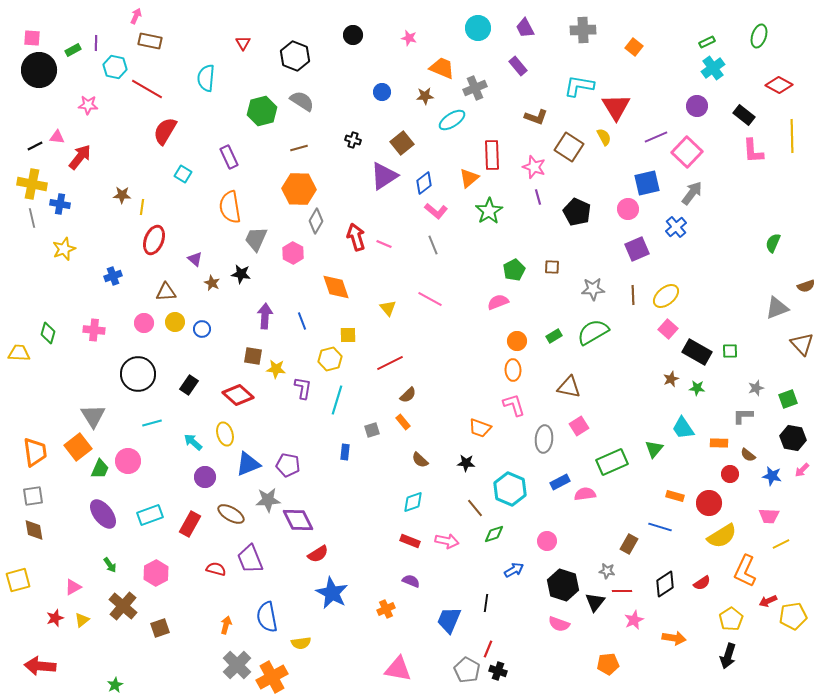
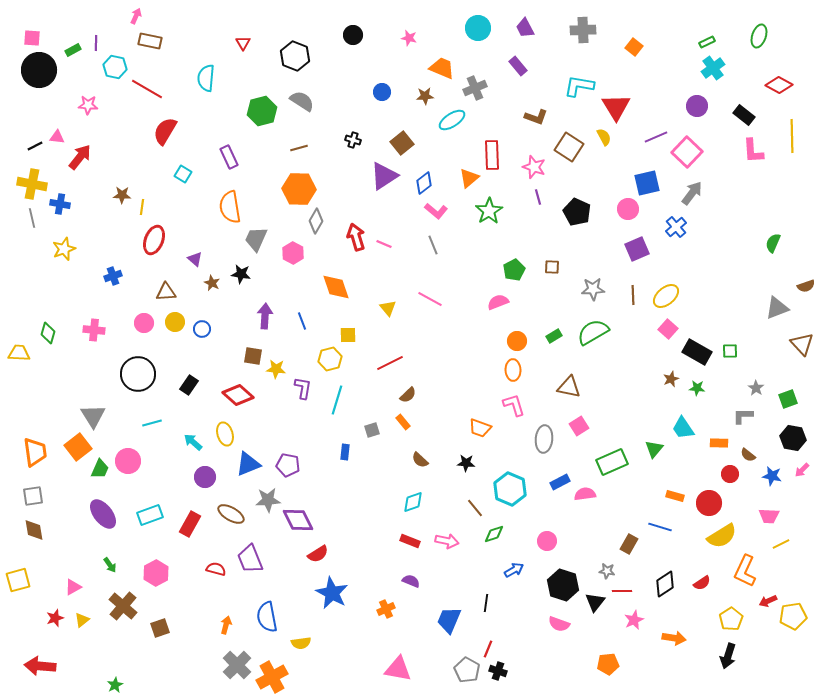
gray star at (756, 388): rotated 21 degrees counterclockwise
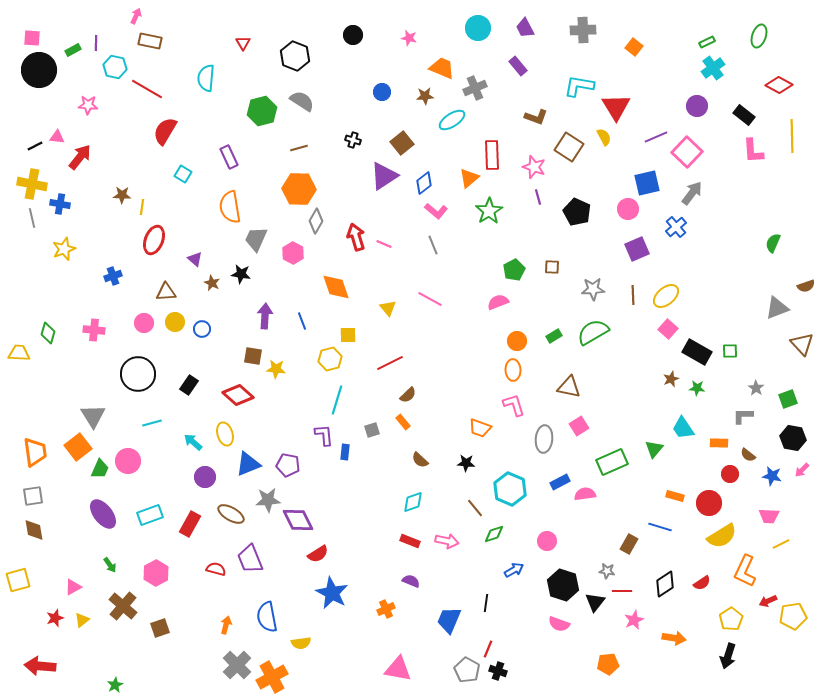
purple L-shape at (303, 388): moved 21 px right, 47 px down; rotated 15 degrees counterclockwise
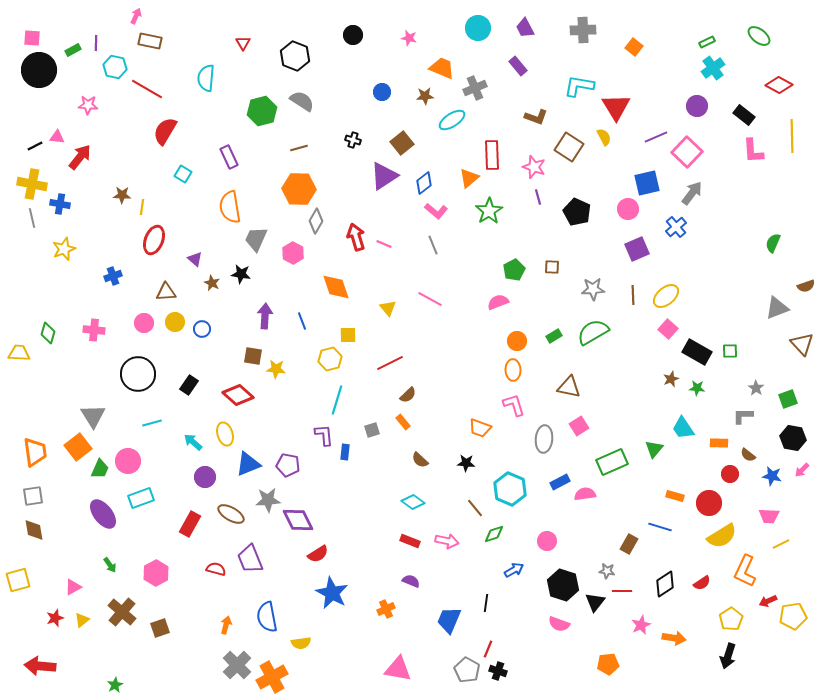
green ellipse at (759, 36): rotated 70 degrees counterclockwise
cyan diamond at (413, 502): rotated 55 degrees clockwise
cyan rectangle at (150, 515): moved 9 px left, 17 px up
brown cross at (123, 606): moved 1 px left, 6 px down
pink star at (634, 620): moved 7 px right, 5 px down
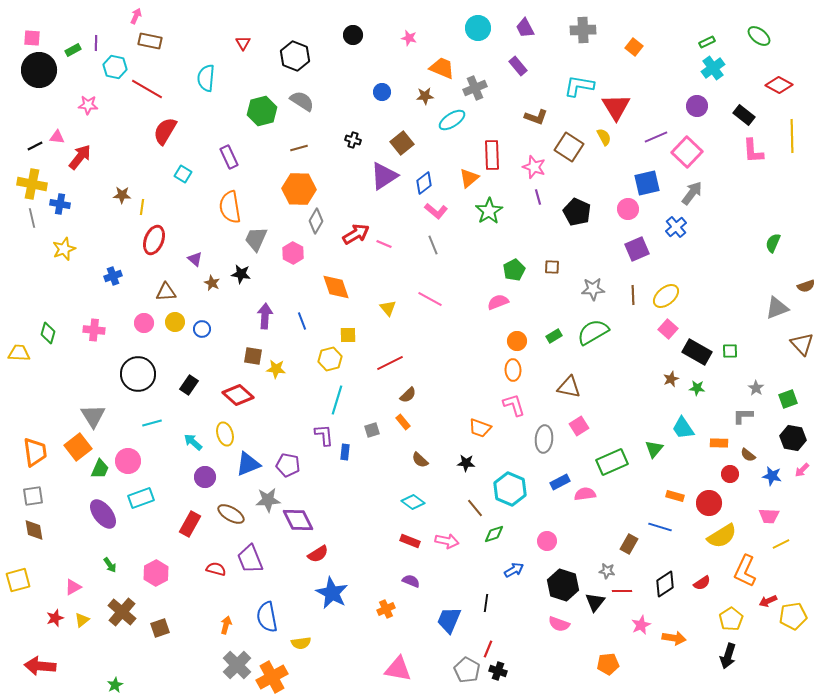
red arrow at (356, 237): moved 3 px up; rotated 76 degrees clockwise
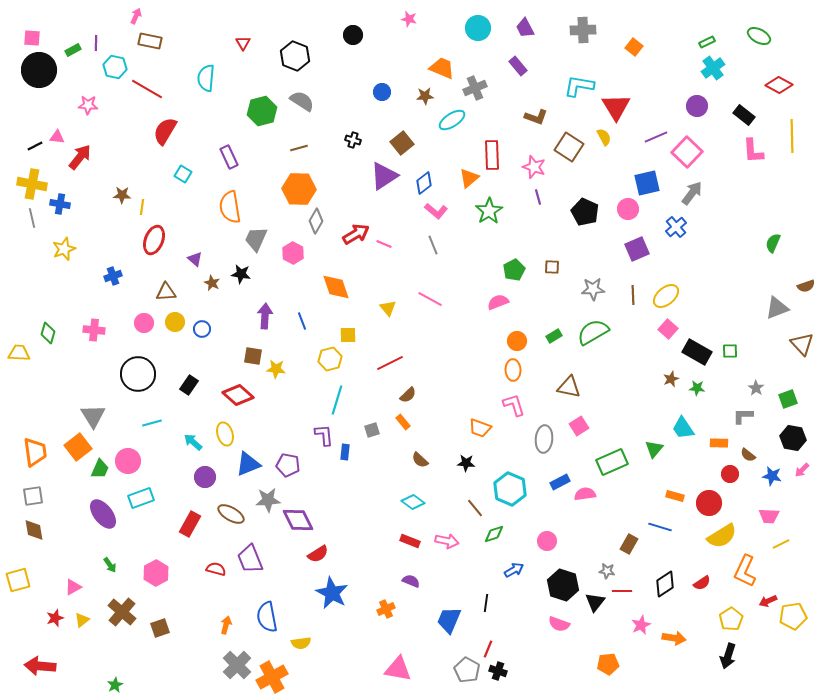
green ellipse at (759, 36): rotated 10 degrees counterclockwise
pink star at (409, 38): moved 19 px up
black pentagon at (577, 212): moved 8 px right
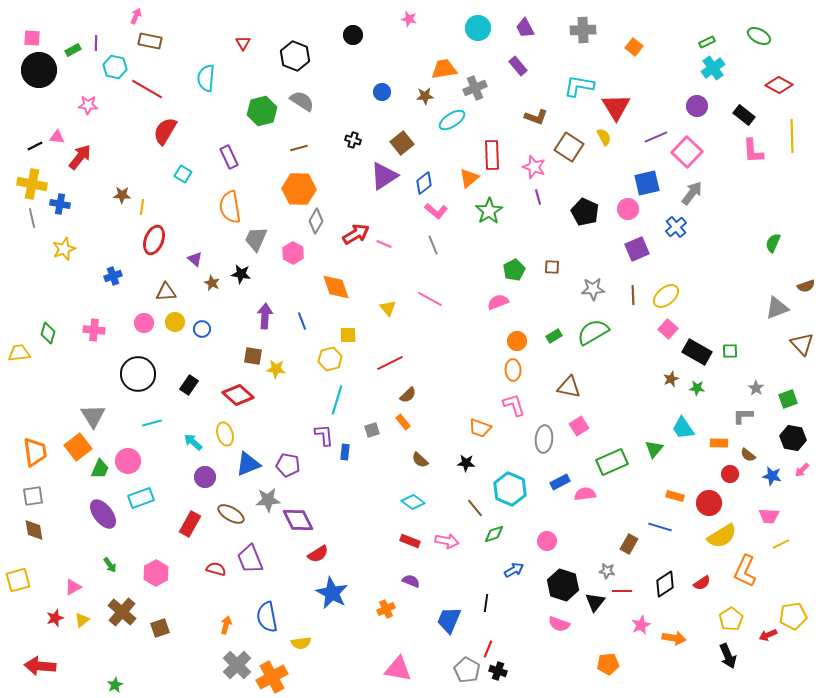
orange trapezoid at (442, 68): moved 2 px right, 1 px down; rotated 32 degrees counterclockwise
yellow trapezoid at (19, 353): rotated 10 degrees counterclockwise
red arrow at (768, 601): moved 34 px down
black arrow at (728, 656): rotated 40 degrees counterclockwise
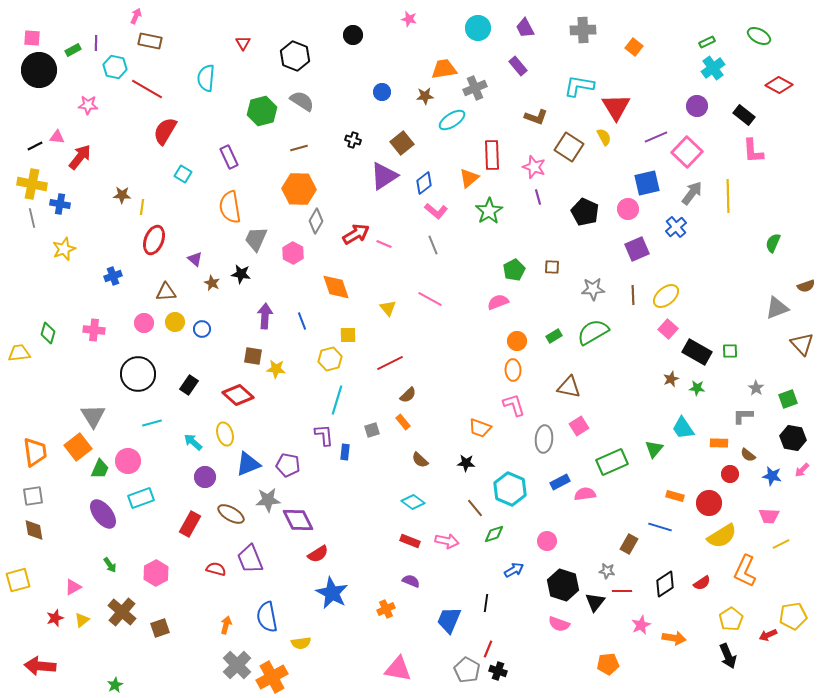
yellow line at (792, 136): moved 64 px left, 60 px down
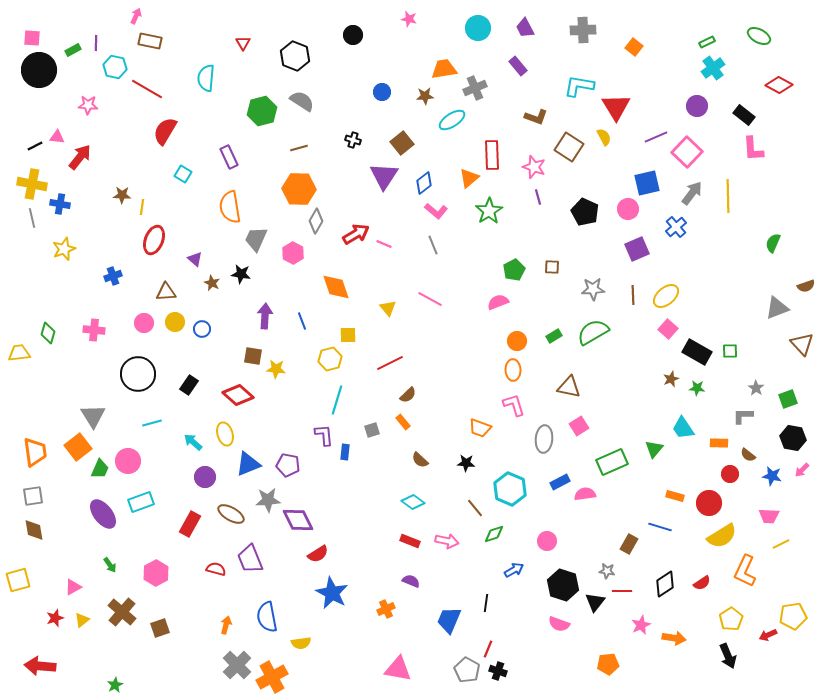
pink L-shape at (753, 151): moved 2 px up
purple triangle at (384, 176): rotated 24 degrees counterclockwise
cyan rectangle at (141, 498): moved 4 px down
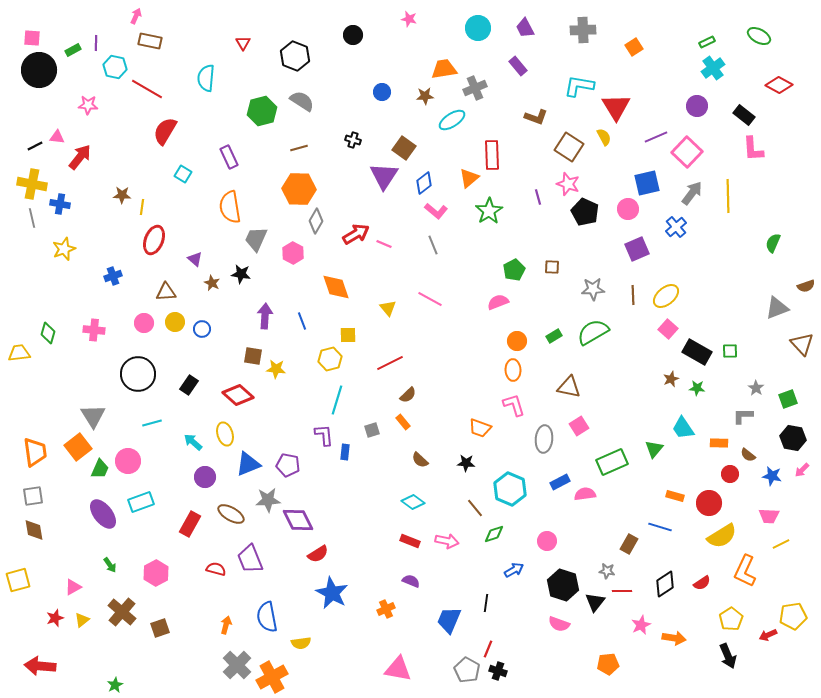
orange square at (634, 47): rotated 18 degrees clockwise
brown square at (402, 143): moved 2 px right, 5 px down; rotated 15 degrees counterclockwise
pink star at (534, 167): moved 34 px right, 17 px down
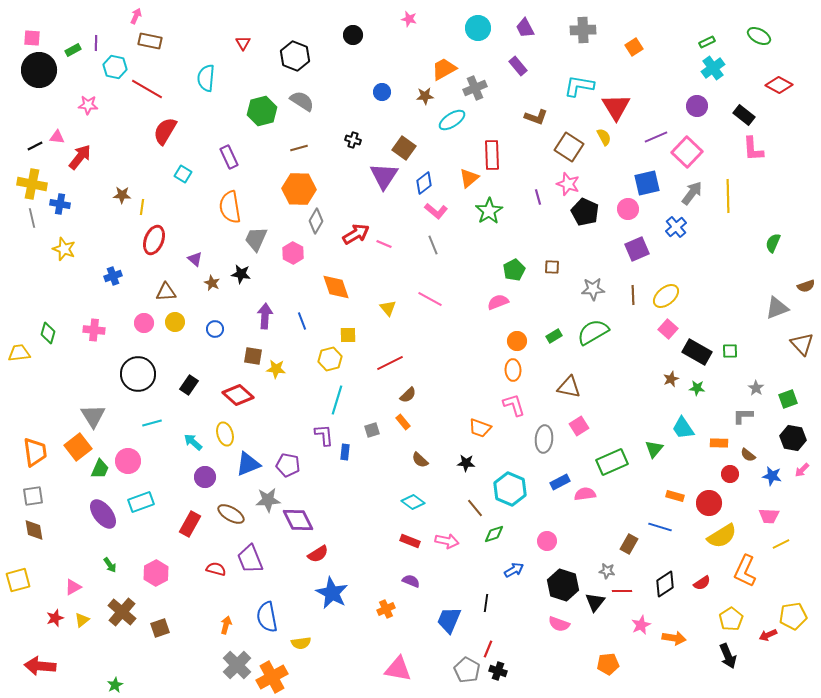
orange trapezoid at (444, 69): rotated 20 degrees counterclockwise
yellow star at (64, 249): rotated 30 degrees counterclockwise
blue circle at (202, 329): moved 13 px right
